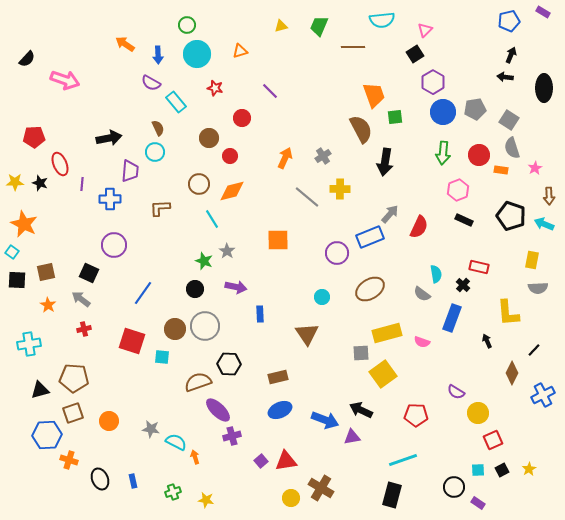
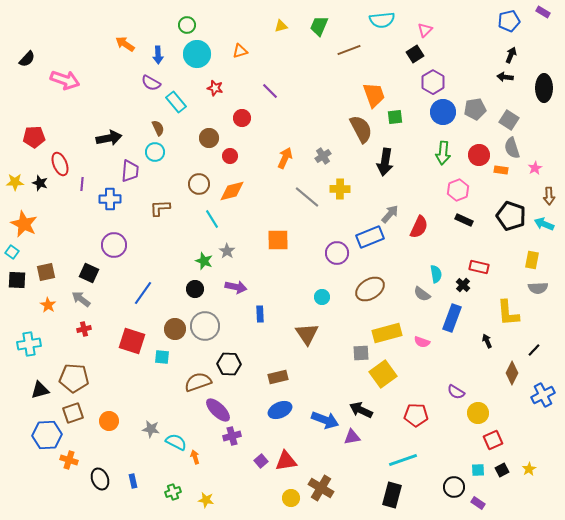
brown line at (353, 47): moved 4 px left, 3 px down; rotated 20 degrees counterclockwise
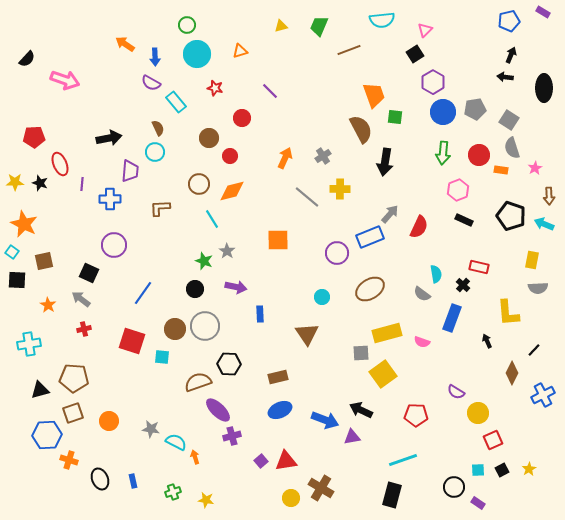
blue arrow at (158, 55): moved 3 px left, 2 px down
green square at (395, 117): rotated 14 degrees clockwise
brown square at (46, 272): moved 2 px left, 11 px up
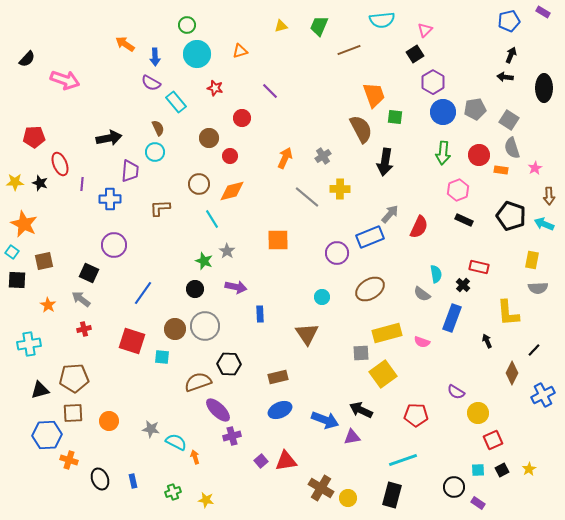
brown pentagon at (74, 378): rotated 8 degrees counterclockwise
brown square at (73, 413): rotated 15 degrees clockwise
yellow circle at (291, 498): moved 57 px right
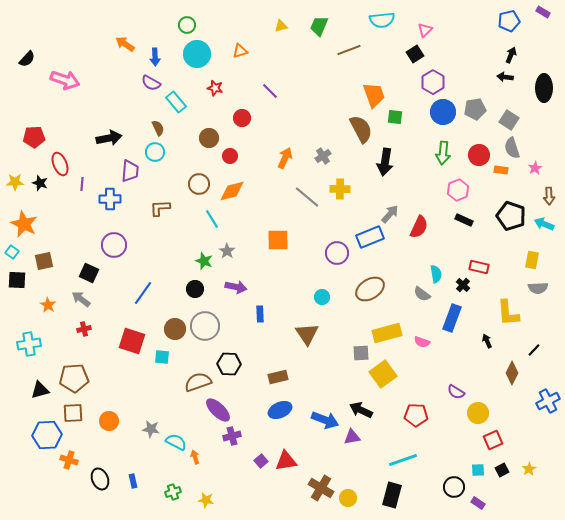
blue cross at (543, 395): moved 5 px right, 6 px down
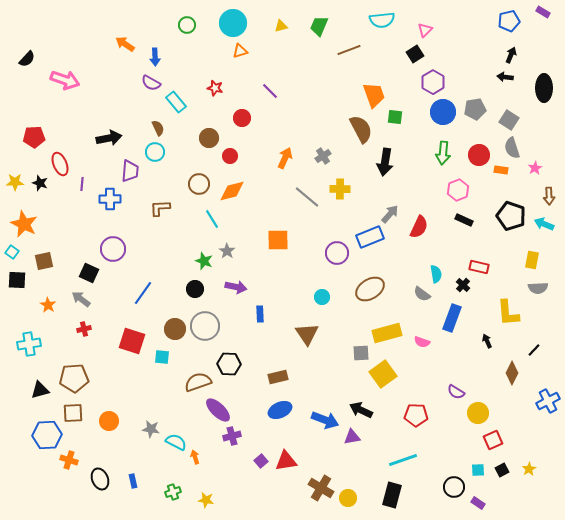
cyan circle at (197, 54): moved 36 px right, 31 px up
purple circle at (114, 245): moved 1 px left, 4 px down
